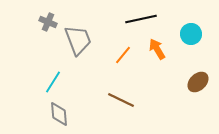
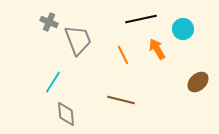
gray cross: moved 1 px right
cyan circle: moved 8 px left, 5 px up
orange line: rotated 66 degrees counterclockwise
brown line: rotated 12 degrees counterclockwise
gray diamond: moved 7 px right
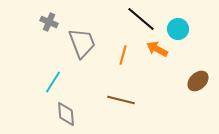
black line: rotated 52 degrees clockwise
cyan circle: moved 5 px left
gray trapezoid: moved 4 px right, 3 px down
orange arrow: rotated 30 degrees counterclockwise
orange line: rotated 42 degrees clockwise
brown ellipse: moved 1 px up
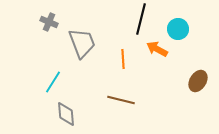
black line: rotated 64 degrees clockwise
orange line: moved 4 px down; rotated 18 degrees counterclockwise
brown ellipse: rotated 15 degrees counterclockwise
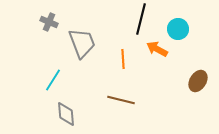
cyan line: moved 2 px up
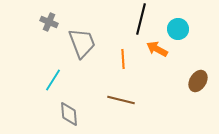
gray diamond: moved 3 px right
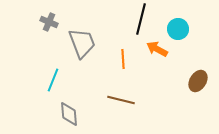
cyan line: rotated 10 degrees counterclockwise
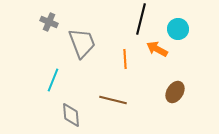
orange line: moved 2 px right
brown ellipse: moved 23 px left, 11 px down
brown line: moved 8 px left
gray diamond: moved 2 px right, 1 px down
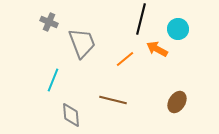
orange line: rotated 54 degrees clockwise
brown ellipse: moved 2 px right, 10 px down
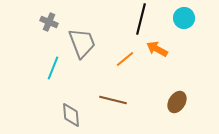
cyan circle: moved 6 px right, 11 px up
cyan line: moved 12 px up
